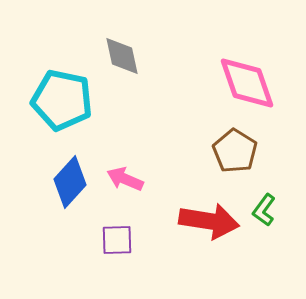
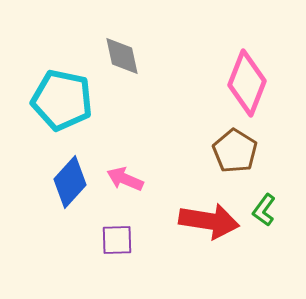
pink diamond: rotated 40 degrees clockwise
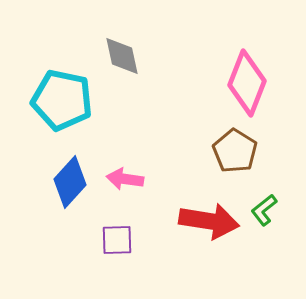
pink arrow: rotated 15 degrees counterclockwise
green L-shape: rotated 16 degrees clockwise
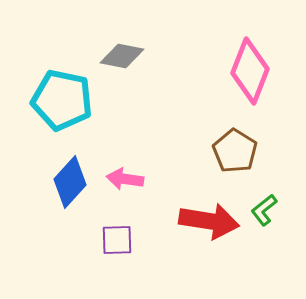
gray diamond: rotated 66 degrees counterclockwise
pink diamond: moved 3 px right, 12 px up
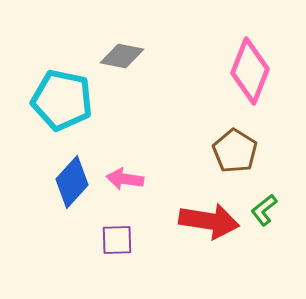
blue diamond: moved 2 px right
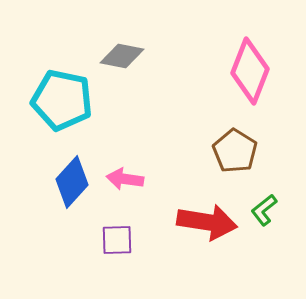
red arrow: moved 2 px left, 1 px down
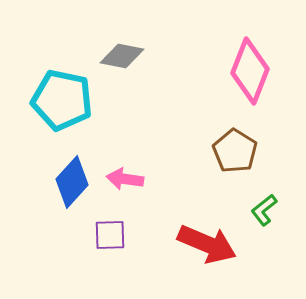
red arrow: moved 22 px down; rotated 14 degrees clockwise
purple square: moved 7 px left, 5 px up
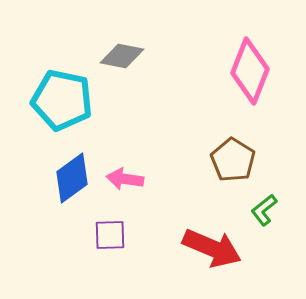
brown pentagon: moved 2 px left, 9 px down
blue diamond: moved 4 px up; rotated 12 degrees clockwise
red arrow: moved 5 px right, 4 px down
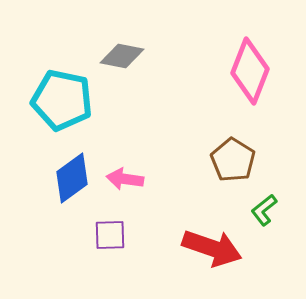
red arrow: rotated 4 degrees counterclockwise
